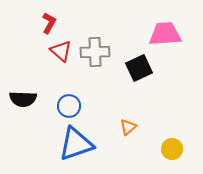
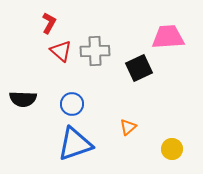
pink trapezoid: moved 3 px right, 3 px down
gray cross: moved 1 px up
blue circle: moved 3 px right, 2 px up
blue triangle: moved 1 px left
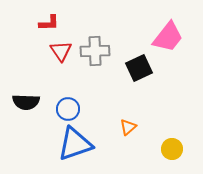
red L-shape: rotated 60 degrees clockwise
pink trapezoid: rotated 132 degrees clockwise
red triangle: rotated 15 degrees clockwise
black semicircle: moved 3 px right, 3 px down
blue circle: moved 4 px left, 5 px down
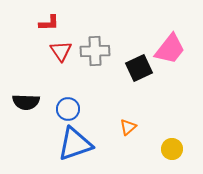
pink trapezoid: moved 2 px right, 12 px down
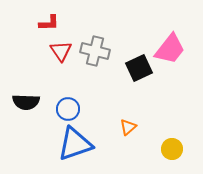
gray cross: rotated 16 degrees clockwise
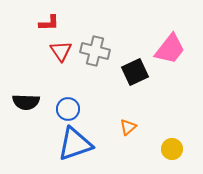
black square: moved 4 px left, 4 px down
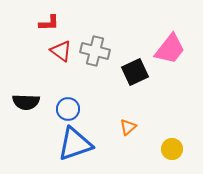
red triangle: rotated 20 degrees counterclockwise
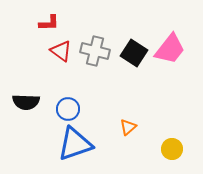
black square: moved 1 px left, 19 px up; rotated 32 degrees counterclockwise
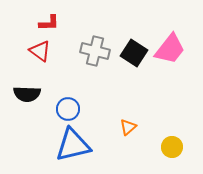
red triangle: moved 21 px left
black semicircle: moved 1 px right, 8 px up
blue triangle: moved 2 px left, 1 px down; rotated 6 degrees clockwise
yellow circle: moved 2 px up
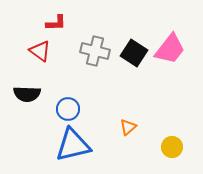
red L-shape: moved 7 px right
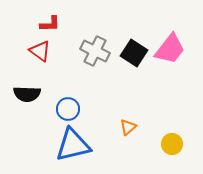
red L-shape: moved 6 px left, 1 px down
gray cross: rotated 12 degrees clockwise
yellow circle: moved 3 px up
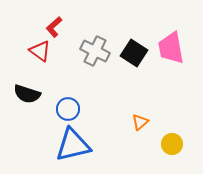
red L-shape: moved 4 px right, 3 px down; rotated 140 degrees clockwise
pink trapezoid: moved 1 px right, 1 px up; rotated 132 degrees clockwise
black semicircle: rotated 16 degrees clockwise
orange triangle: moved 12 px right, 5 px up
